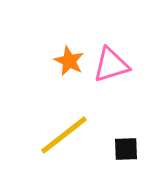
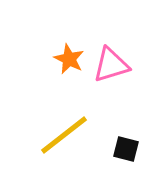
orange star: moved 2 px up
black square: rotated 16 degrees clockwise
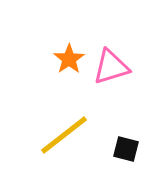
orange star: rotated 12 degrees clockwise
pink triangle: moved 2 px down
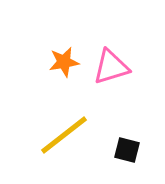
orange star: moved 5 px left, 3 px down; rotated 24 degrees clockwise
black square: moved 1 px right, 1 px down
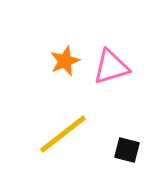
orange star: moved 1 px right, 1 px up; rotated 12 degrees counterclockwise
yellow line: moved 1 px left, 1 px up
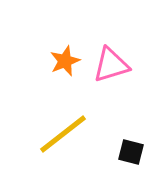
pink triangle: moved 2 px up
black square: moved 4 px right, 2 px down
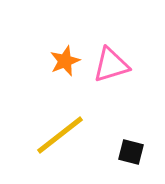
yellow line: moved 3 px left, 1 px down
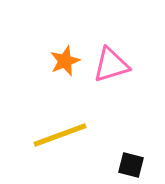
yellow line: rotated 18 degrees clockwise
black square: moved 13 px down
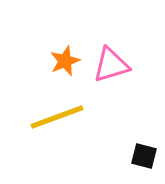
yellow line: moved 3 px left, 18 px up
black square: moved 13 px right, 9 px up
